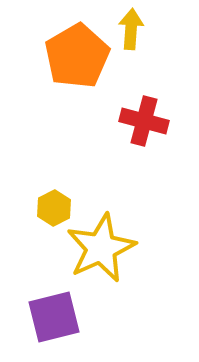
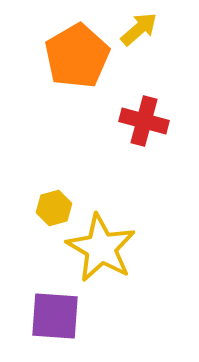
yellow arrow: moved 8 px right; rotated 45 degrees clockwise
yellow hexagon: rotated 12 degrees clockwise
yellow star: rotated 18 degrees counterclockwise
purple square: moved 1 px right, 1 px up; rotated 18 degrees clockwise
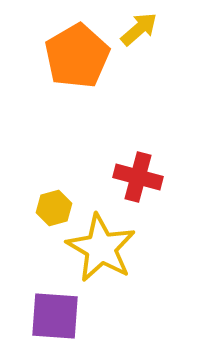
red cross: moved 6 px left, 56 px down
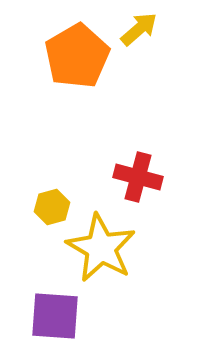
yellow hexagon: moved 2 px left, 1 px up
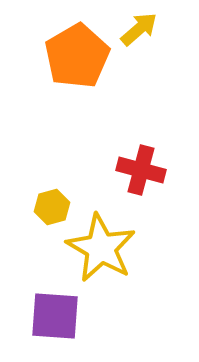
red cross: moved 3 px right, 7 px up
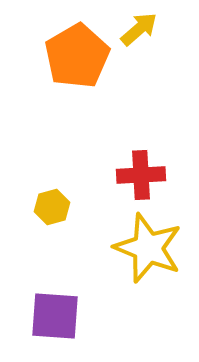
red cross: moved 5 px down; rotated 18 degrees counterclockwise
yellow star: moved 47 px right; rotated 8 degrees counterclockwise
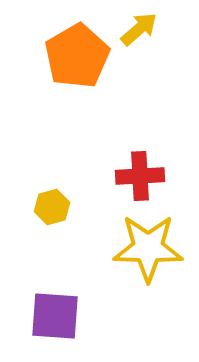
red cross: moved 1 px left, 1 px down
yellow star: rotated 20 degrees counterclockwise
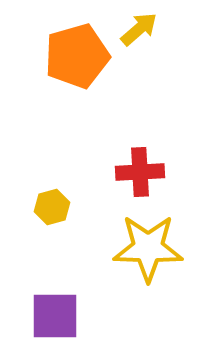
orange pentagon: rotated 14 degrees clockwise
red cross: moved 4 px up
purple square: rotated 4 degrees counterclockwise
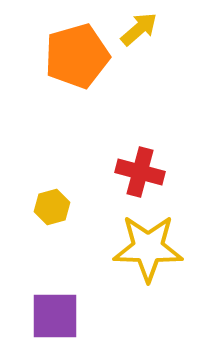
red cross: rotated 18 degrees clockwise
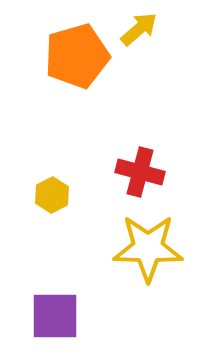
yellow hexagon: moved 12 px up; rotated 12 degrees counterclockwise
